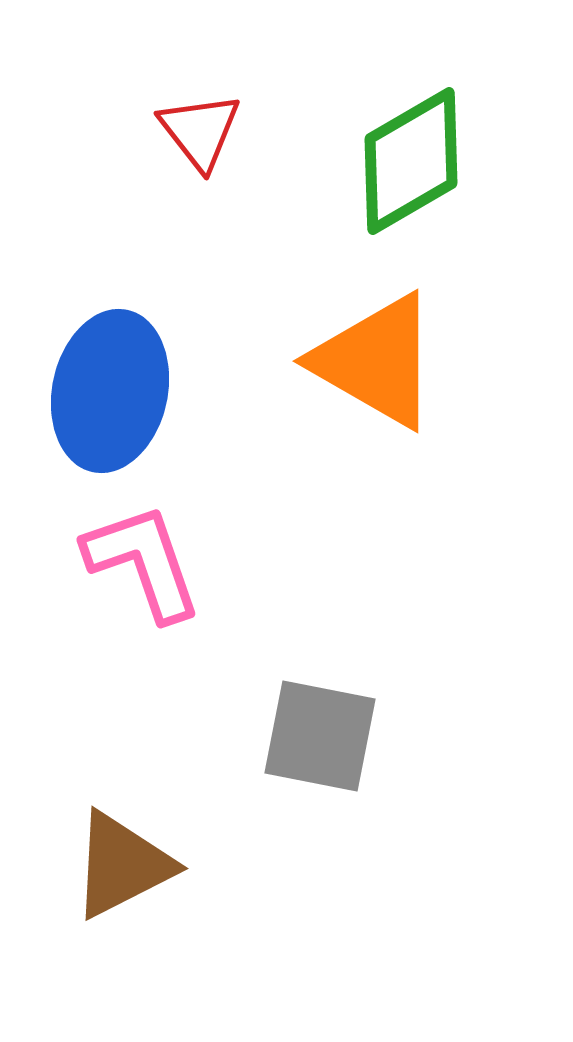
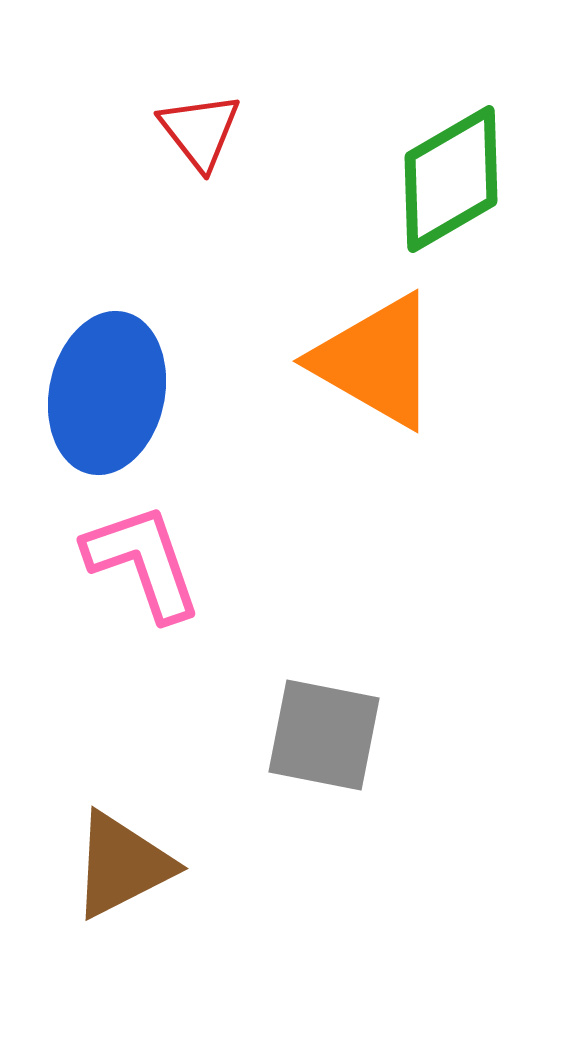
green diamond: moved 40 px right, 18 px down
blue ellipse: moved 3 px left, 2 px down
gray square: moved 4 px right, 1 px up
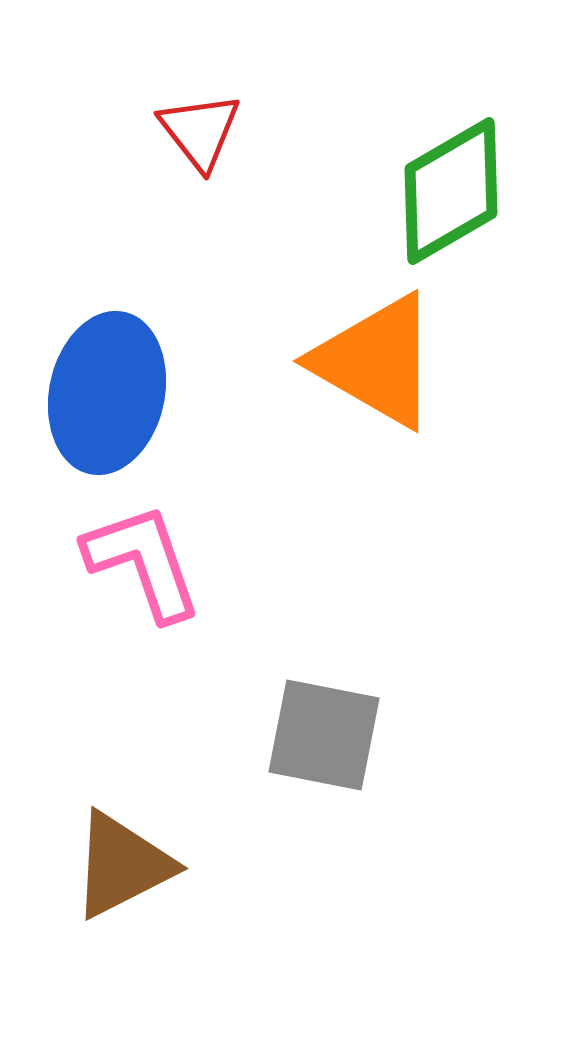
green diamond: moved 12 px down
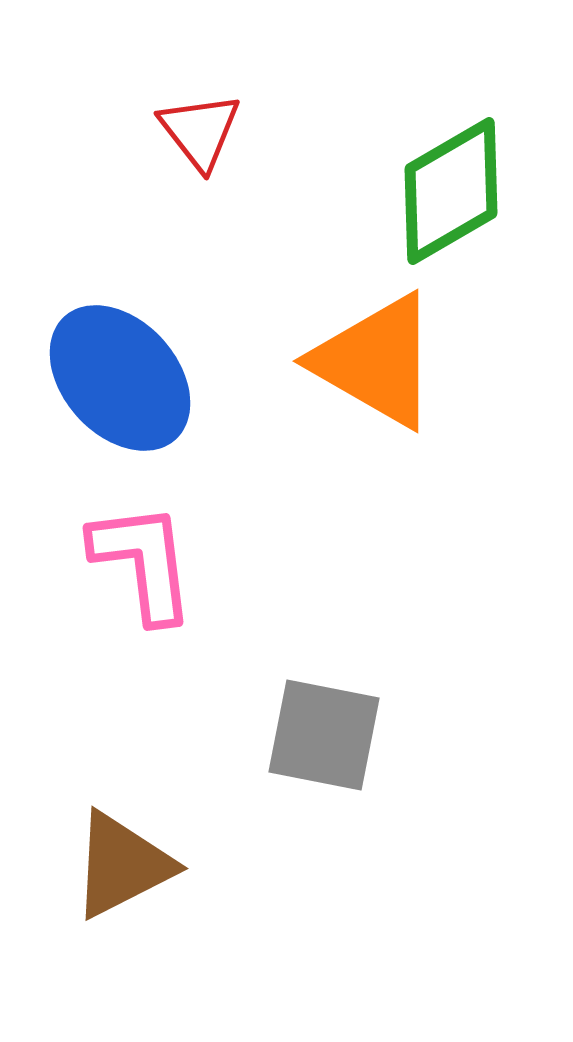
blue ellipse: moved 13 px right, 15 px up; rotated 54 degrees counterclockwise
pink L-shape: rotated 12 degrees clockwise
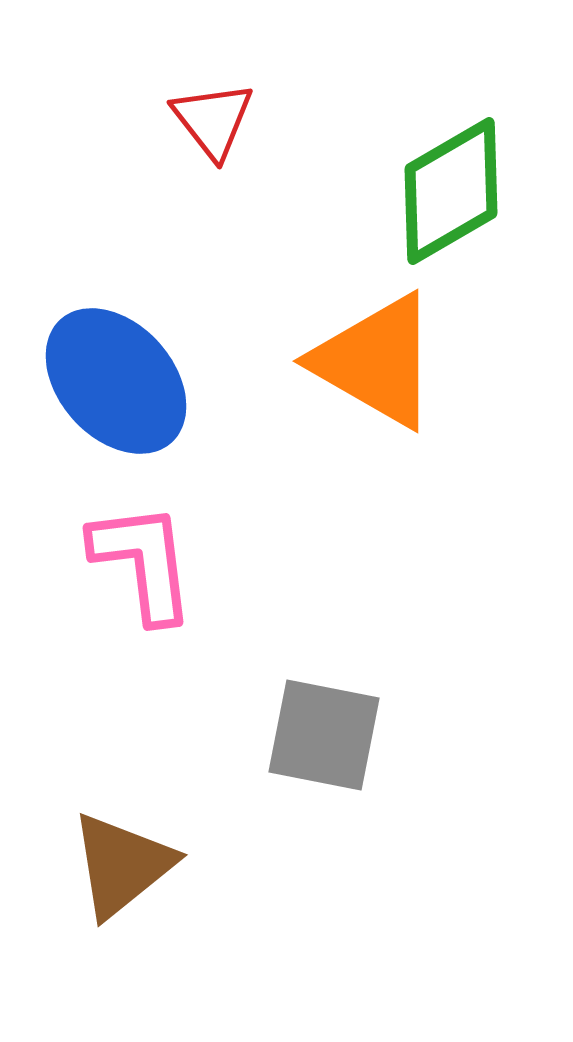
red triangle: moved 13 px right, 11 px up
blue ellipse: moved 4 px left, 3 px down
brown triangle: rotated 12 degrees counterclockwise
